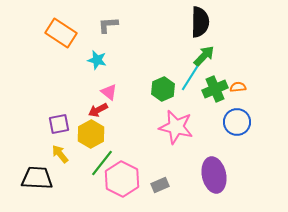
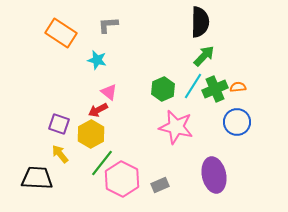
cyan line: moved 3 px right, 8 px down
purple square: rotated 30 degrees clockwise
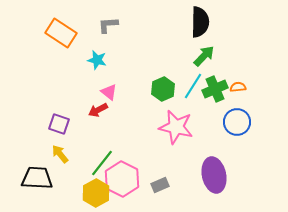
yellow hexagon: moved 5 px right, 59 px down
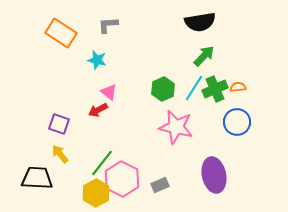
black semicircle: rotated 80 degrees clockwise
cyan line: moved 1 px right, 2 px down
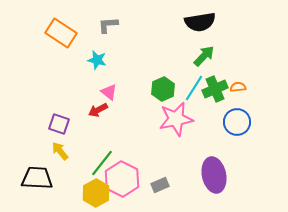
pink star: moved 8 px up; rotated 24 degrees counterclockwise
yellow arrow: moved 3 px up
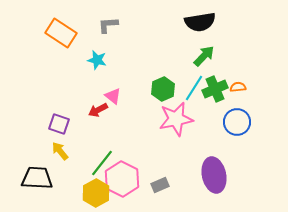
pink triangle: moved 4 px right, 4 px down
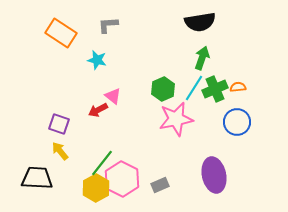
green arrow: moved 2 px left, 2 px down; rotated 25 degrees counterclockwise
yellow hexagon: moved 5 px up
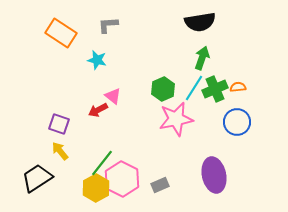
black trapezoid: rotated 36 degrees counterclockwise
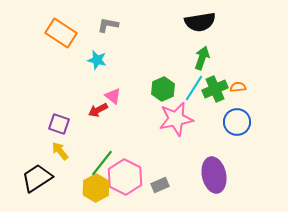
gray L-shape: rotated 15 degrees clockwise
pink hexagon: moved 3 px right, 2 px up
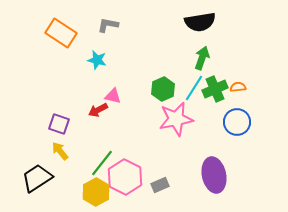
pink triangle: rotated 24 degrees counterclockwise
yellow hexagon: moved 4 px down
